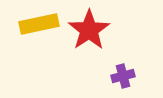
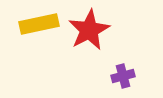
red star: rotated 6 degrees clockwise
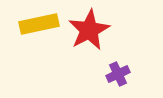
purple cross: moved 5 px left, 2 px up; rotated 10 degrees counterclockwise
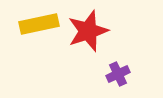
red star: moved 1 px left, 1 px down; rotated 9 degrees clockwise
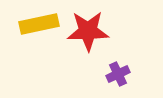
red star: rotated 18 degrees clockwise
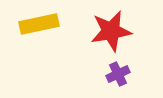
red star: moved 23 px right; rotated 9 degrees counterclockwise
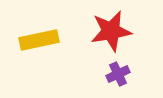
yellow rectangle: moved 16 px down
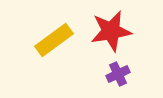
yellow rectangle: moved 15 px right; rotated 24 degrees counterclockwise
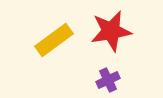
purple cross: moved 10 px left, 6 px down
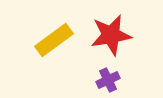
red star: moved 4 px down
